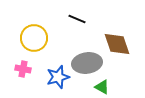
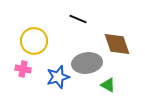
black line: moved 1 px right
yellow circle: moved 3 px down
green triangle: moved 6 px right, 2 px up
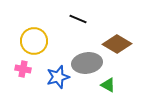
brown diamond: rotated 40 degrees counterclockwise
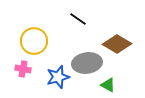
black line: rotated 12 degrees clockwise
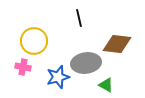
black line: moved 1 px right, 1 px up; rotated 42 degrees clockwise
brown diamond: rotated 24 degrees counterclockwise
gray ellipse: moved 1 px left
pink cross: moved 2 px up
green triangle: moved 2 px left
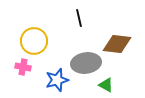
blue star: moved 1 px left, 3 px down
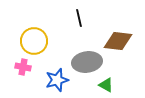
brown diamond: moved 1 px right, 3 px up
gray ellipse: moved 1 px right, 1 px up
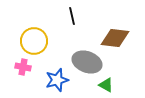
black line: moved 7 px left, 2 px up
brown diamond: moved 3 px left, 3 px up
gray ellipse: rotated 28 degrees clockwise
